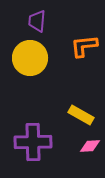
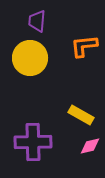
pink diamond: rotated 10 degrees counterclockwise
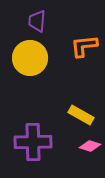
pink diamond: rotated 30 degrees clockwise
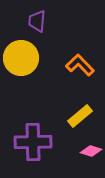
orange L-shape: moved 4 px left, 19 px down; rotated 52 degrees clockwise
yellow circle: moved 9 px left
yellow rectangle: moved 1 px left, 1 px down; rotated 70 degrees counterclockwise
pink diamond: moved 1 px right, 5 px down
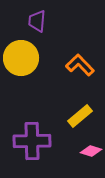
purple cross: moved 1 px left, 1 px up
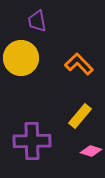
purple trapezoid: rotated 15 degrees counterclockwise
orange L-shape: moved 1 px left, 1 px up
yellow rectangle: rotated 10 degrees counterclockwise
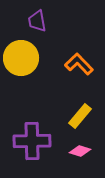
pink diamond: moved 11 px left
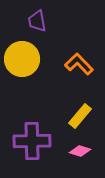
yellow circle: moved 1 px right, 1 px down
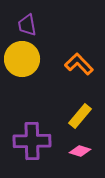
purple trapezoid: moved 10 px left, 4 px down
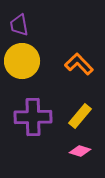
purple trapezoid: moved 8 px left
yellow circle: moved 2 px down
purple cross: moved 1 px right, 24 px up
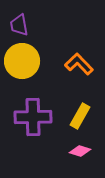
yellow rectangle: rotated 10 degrees counterclockwise
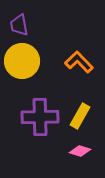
orange L-shape: moved 2 px up
purple cross: moved 7 px right
